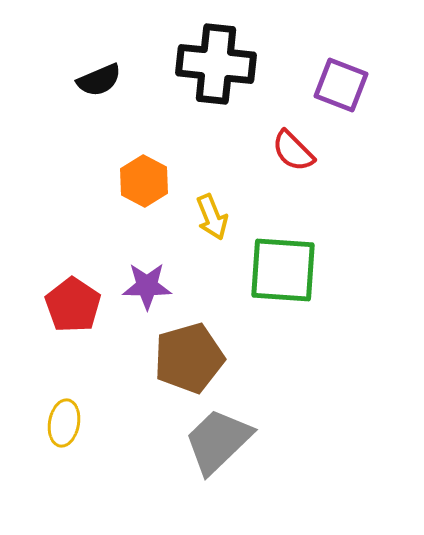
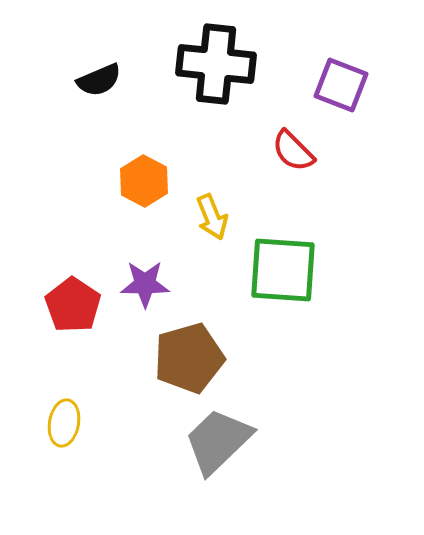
purple star: moved 2 px left, 2 px up
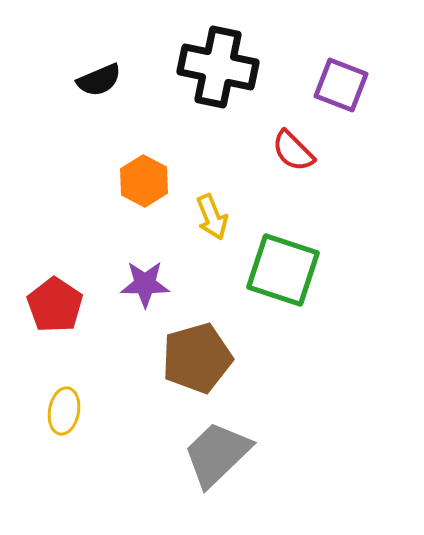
black cross: moved 2 px right, 3 px down; rotated 6 degrees clockwise
green square: rotated 14 degrees clockwise
red pentagon: moved 18 px left
brown pentagon: moved 8 px right
yellow ellipse: moved 12 px up
gray trapezoid: moved 1 px left, 13 px down
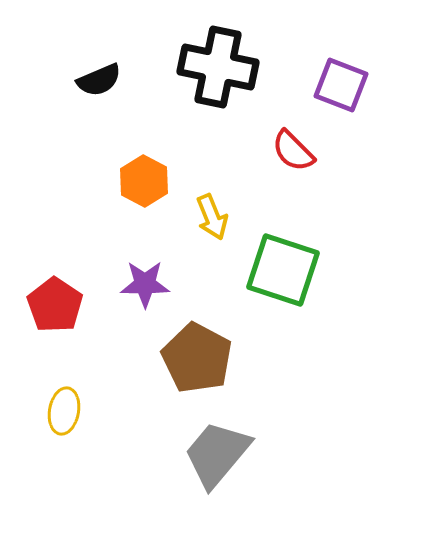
brown pentagon: rotated 28 degrees counterclockwise
gray trapezoid: rotated 6 degrees counterclockwise
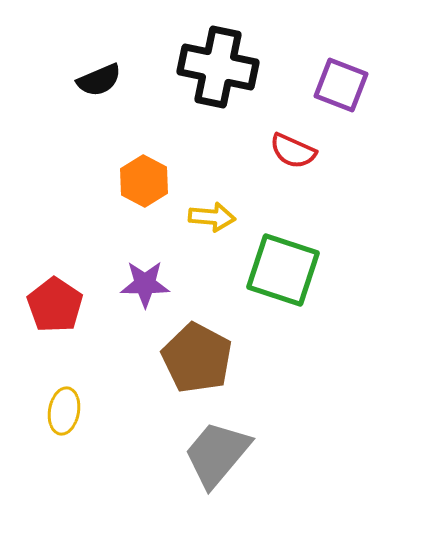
red semicircle: rotated 21 degrees counterclockwise
yellow arrow: rotated 63 degrees counterclockwise
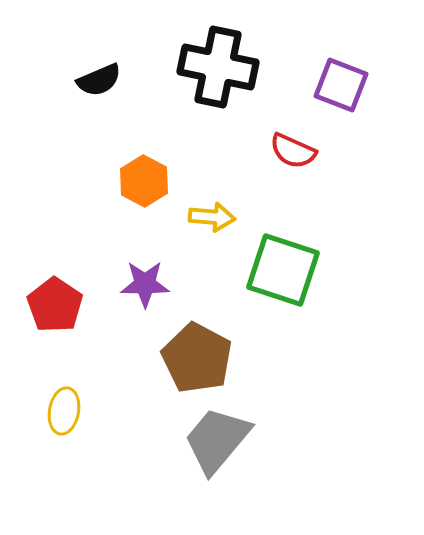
gray trapezoid: moved 14 px up
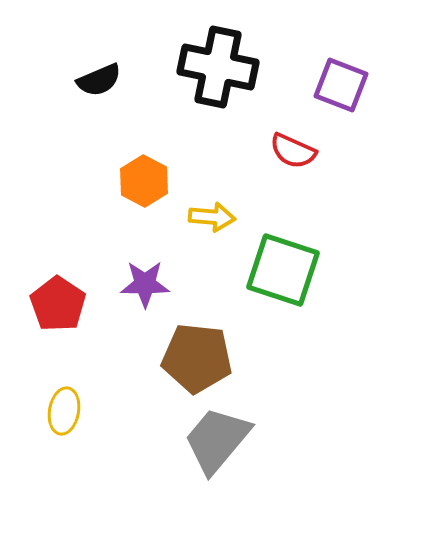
red pentagon: moved 3 px right, 1 px up
brown pentagon: rotated 22 degrees counterclockwise
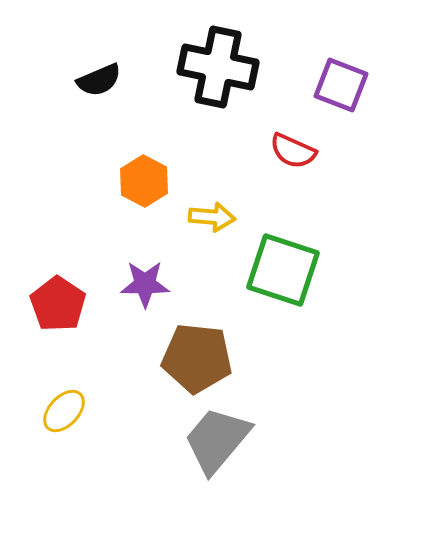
yellow ellipse: rotated 33 degrees clockwise
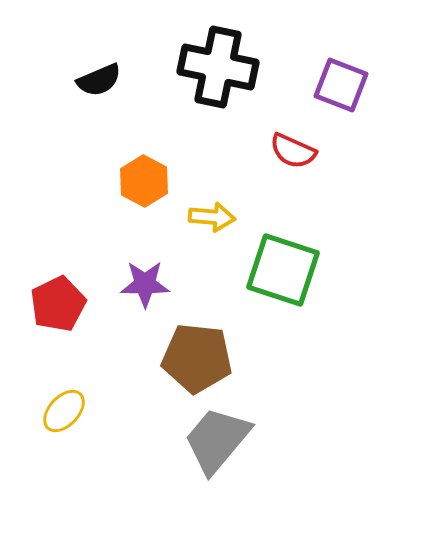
red pentagon: rotated 12 degrees clockwise
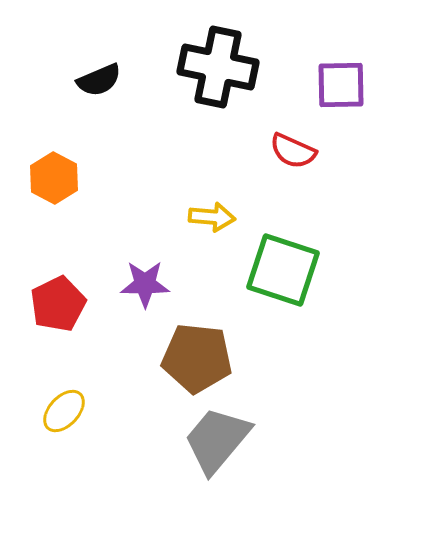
purple square: rotated 22 degrees counterclockwise
orange hexagon: moved 90 px left, 3 px up
